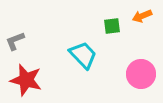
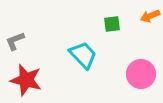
orange arrow: moved 8 px right
green square: moved 2 px up
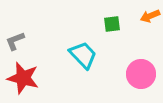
red star: moved 3 px left, 2 px up
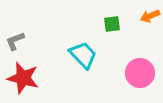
pink circle: moved 1 px left, 1 px up
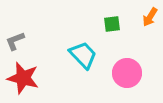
orange arrow: moved 1 px down; rotated 36 degrees counterclockwise
pink circle: moved 13 px left
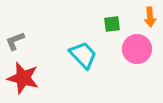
orange arrow: rotated 36 degrees counterclockwise
pink circle: moved 10 px right, 24 px up
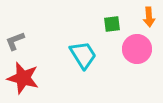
orange arrow: moved 1 px left
cyan trapezoid: rotated 12 degrees clockwise
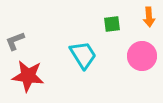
pink circle: moved 5 px right, 7 px down
red star: moved 5 px right, 2 px up; rotated 8 degrees counterclockwise
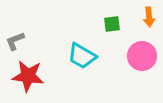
cyan trapezoid: moved 1 px left, 1 px down; rotated 152 degrees clockwise
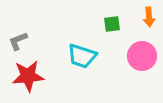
gray L-shape: moved 3 px right
cyan trapezoid: rotated 12 degrees counterclockwise
red star: rotated 12 degrees counterclockwise
